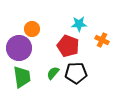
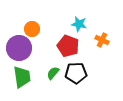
cyan star: rotated 14 degrees clockwise
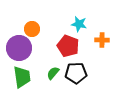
orange cross: rotated 24 degrees counterclockwise
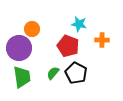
black pentagon: rotated 30 degrees clockwise
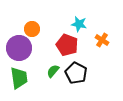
orange cross: rotated 32 degrees clockwise
red pentagon: moved 1 px left, 1 px up
green semicircle: moved 2 px up
green trapezoid: moved 3 px left, 1 px down
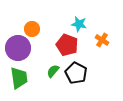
purple circle: moved 1 px left
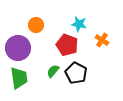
orange circle: moved 4 px right, 4 px up
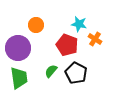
orange cross: moved 7 px left, 1 px up
green semicircle: moved 2 px left
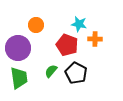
orange cross: rotated 32 degrees counterclockwise
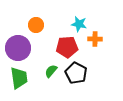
red pentagon: moved 2 px down; rotated 25 degrees counterclockwise
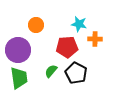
purple circle: moved 2 px down
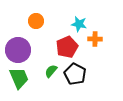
orange circle: moved 4 px up
red pentagon: rotated 20 degrees counterclockwise
black pentagon: moved 1 px left, 1 px down
green trapezoid: rotated 15 degrees counterclockwise
